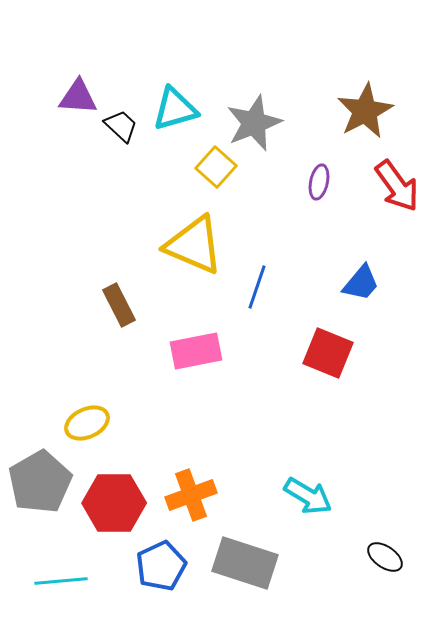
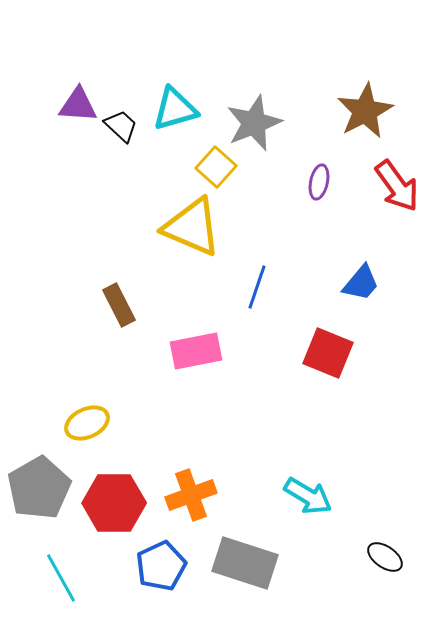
purple triangle: moved 8 px down
yellow triangle: moved 2 px left, 18 px up
gray pentagon: moved 1 px left, 6 px down
cyan line: moved 3 px up; rotated 66 degrees clockwise
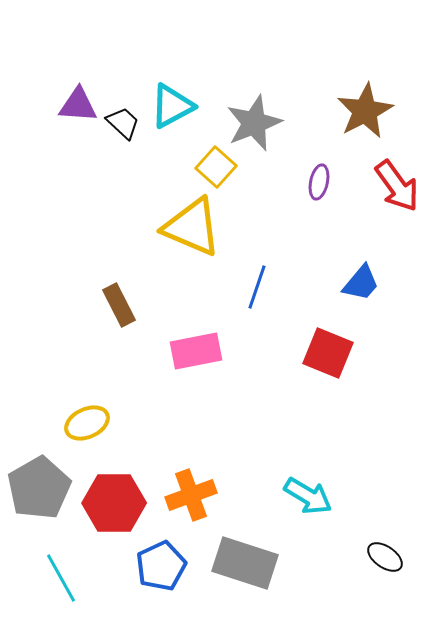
cyan triangle: moved 3 px left, 3 px up; rotated 12 degrees counterclockwise
black trapezoid: moved 2 px right, 3 px up
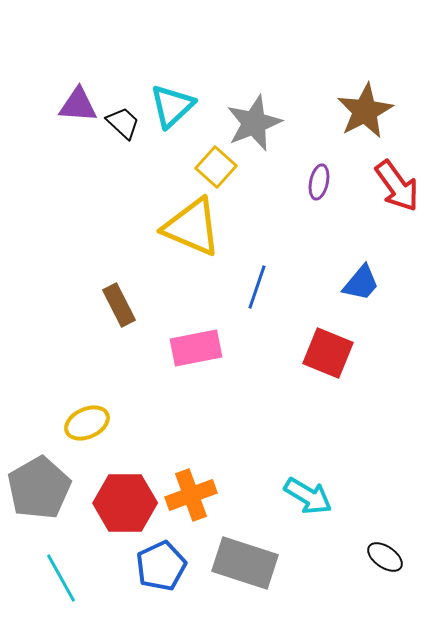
cyan triangle: rotated 15 degrees counterclockwise
pink rectangle: moved 3 px up
red hexagon: moved 11 px right
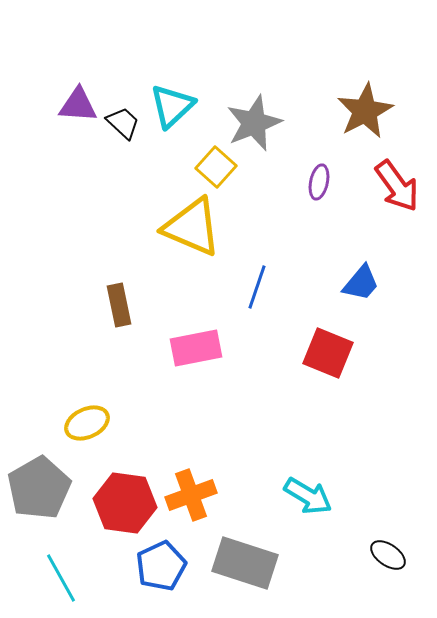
brown rectangle: rotated 15 degrees clockwise
red hexagon: rotated 8 degrees clockwise
black ellipse: moved 3 px right, 2 px up
